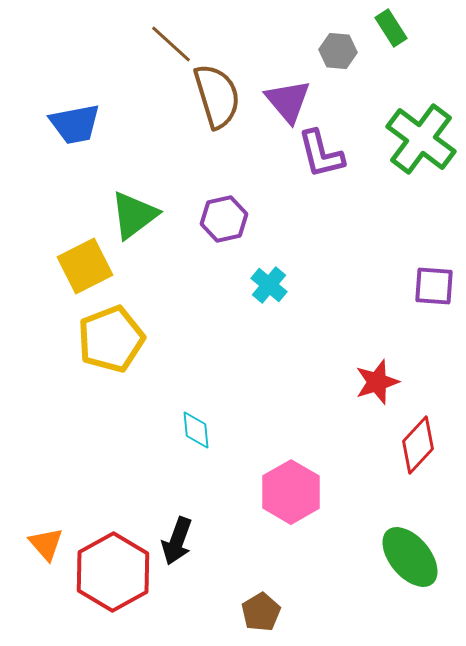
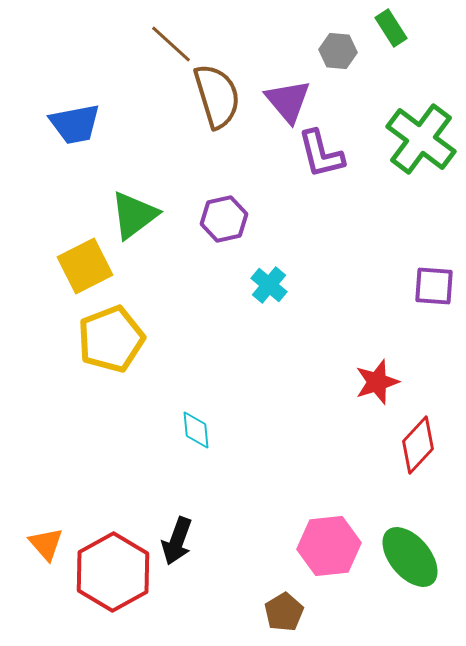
pink hexagon: moved 38 px right, 54 px down; rotated 24 degrees clockwise
brown pentagon: moved 23 px right
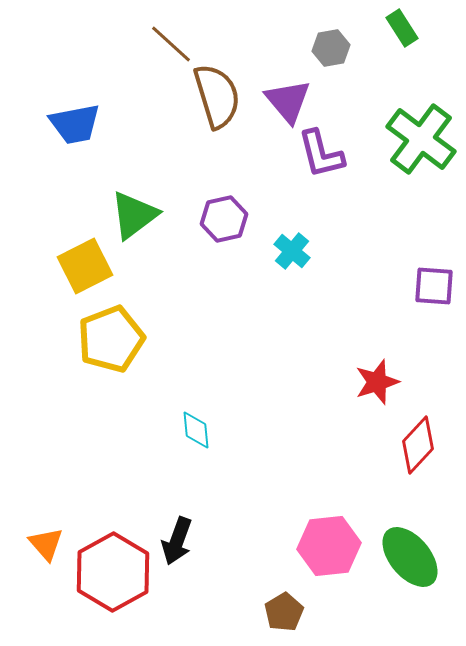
green rectangle: moved 11 px right
gray hexagon: moved 7 px left, 3 px up; rotated 15 degrees counterclockwise
cyan cross: moved 23 px right, 34 px up
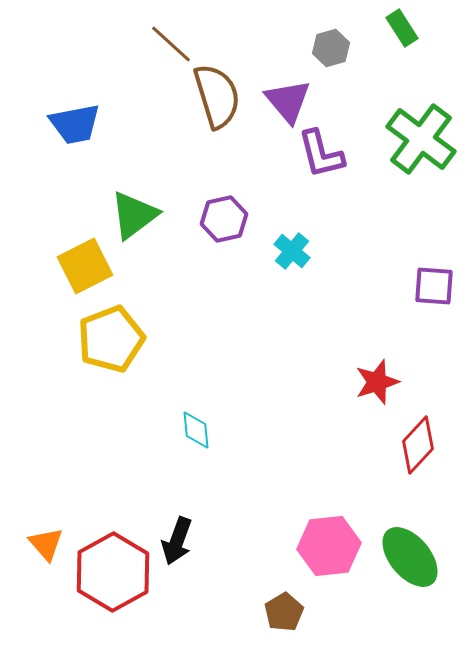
gray hexagon: rotated 6 degrees counterclockwise
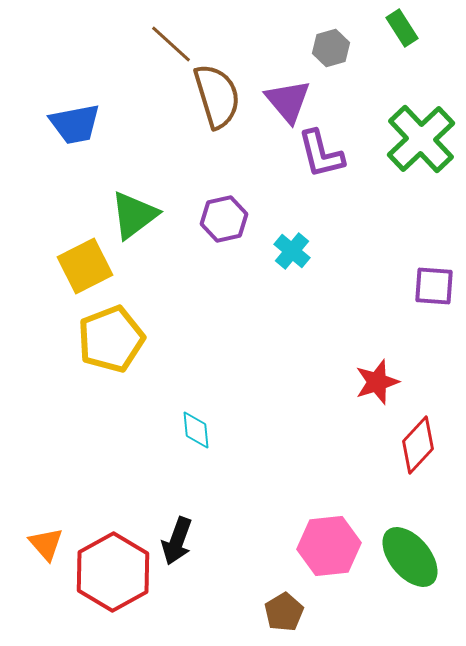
green cross: rotated 10 degrees clockwise
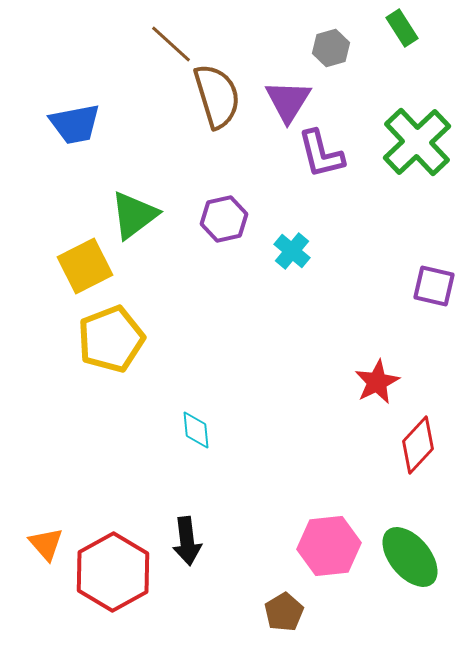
purple triangle: rotated 12 degrees clockwise
green cross: moved 4 px left, 3 px down
purple square: rotated 9 degrees clockwise
red star: rotated 9 degrees counterclockwise
black arrow: moved 10 px right; rotated 27 degrees counterclockwise
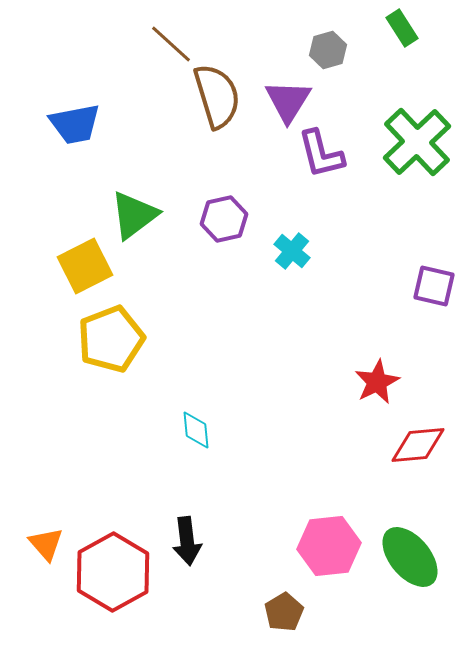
gray hexagon: moved 3 px left, 2 px down
red diamond: rotated 42 degrees clockwise
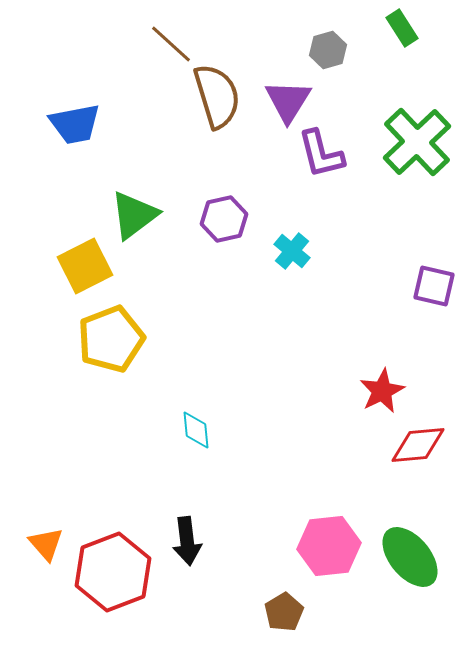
red star: moved 5 px right, 9 px down
red hexagon: rotated 8 degrees clockwise
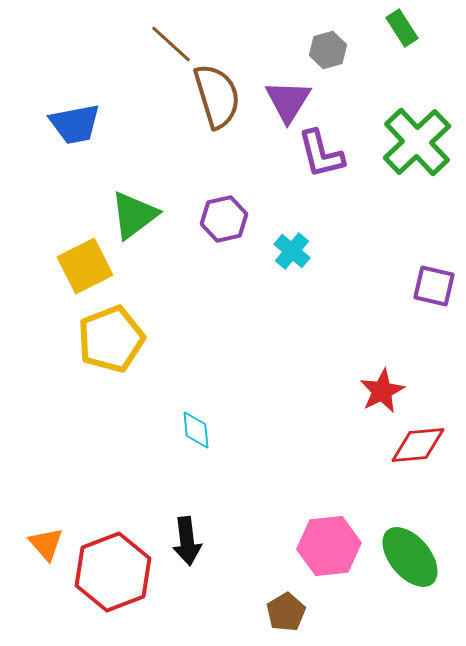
brown pentagon: moved 2 px right
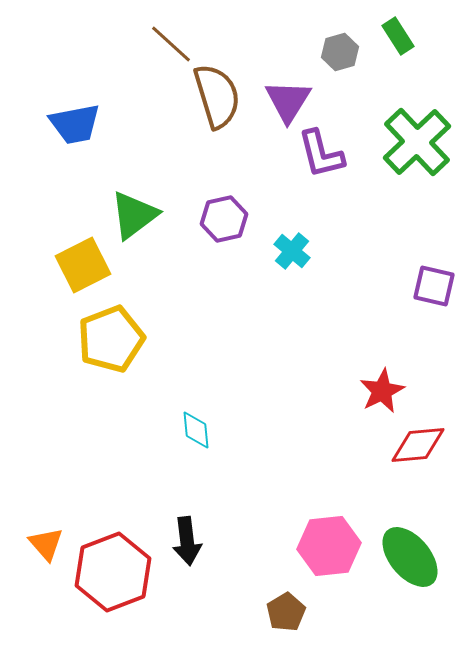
green rectangle: moved 4 px left, 8 px down
gray hexagon: moved 12 px right, 2 px down
yellow square: moved 2 px left, 1 px up
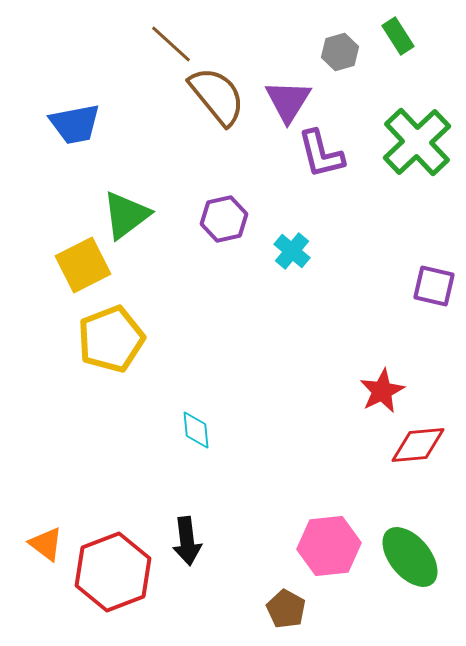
brown semicircle: rotated 22 degrees counterclockwise
green triangle: moved 8 px left
orange triangle: rotated 12 degrees counterclockwise
brown pentagon: moved 3 px up; rotated 12 degrees counterclockwise
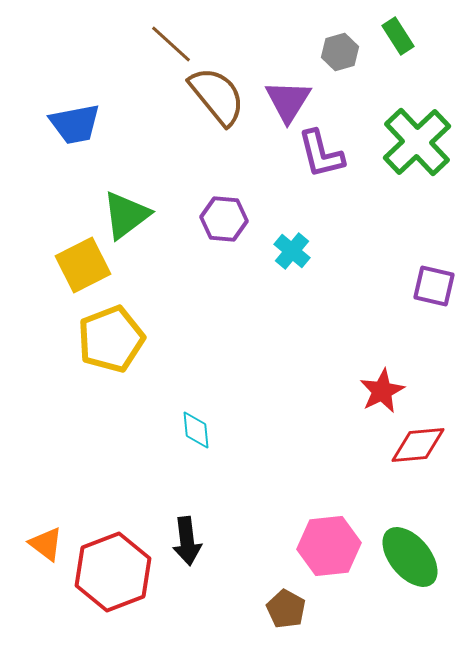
purple hexagon: rotated 18 degrees clockwise
